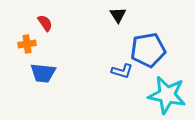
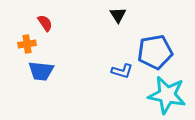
blue pentagon: moved 7 px right, 2 px down
blue trapezoid: moved 2 px left, 2 px up
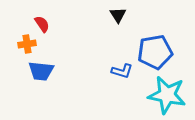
red semicircle: moved 3 px left, 1 px down
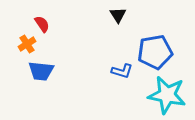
orange cross: rotated 24 degrees counterclockwise
